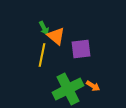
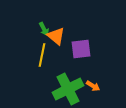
green arrow: moved 1 px down
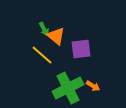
yellow line: rotated 60 degrees counterclockwise
green cross: moved 1 px up
